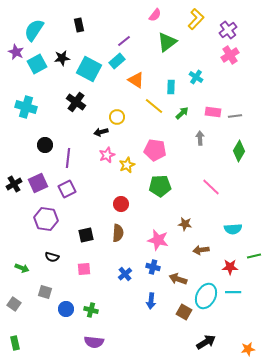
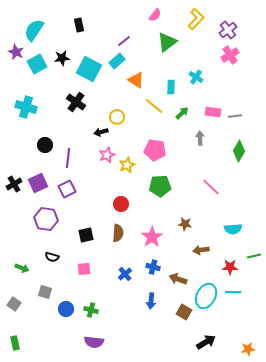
pink star at (158, 240): moved 6 px left, 3 px up; rotated 25 degrees clockwise
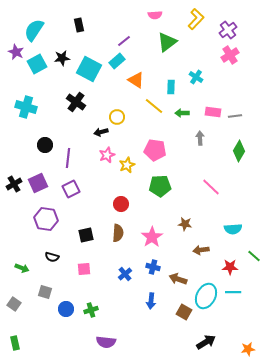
pink semicircle at (155, 15): rotated 48 degrees clockwise
green arrow at (182, 113): rotated 136 degrees counterclockwise
purple square at (67, 189): moved 4 px right
green line at (254, 256): rotated 56 degrees clockwise
green cross at (91, 310): rotated 32 degrees counterclockwise
purple semicircle at (94, 342): moved 12 px right
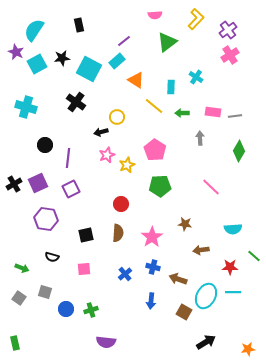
pink pentagon at (155, 150): rotated 25 degrees clockwise
gray square at (14, 304): moved 5 px right, 6 px up
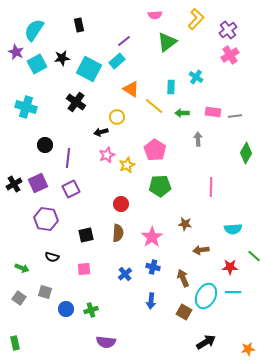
orange triangle at (136, 80): moved 5 px left, 9 px down
gray arrow at (200, 138): moved 2 px left, 1 px down
green diamond at (239, 151): moved 7 px right, 2 px down
pink line at (211, 187): rotated 48 degrees clockwise
brown arrow at (178, 279): moved 5 px right, 1 px up; rotated 48 degrees clockwise
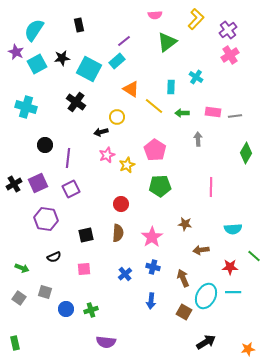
black semicircle at (52, 257): moved 2 px right; rotated 40 degrees counterclockwise
